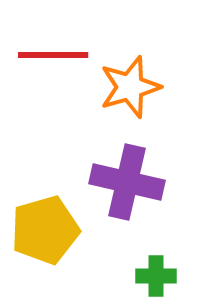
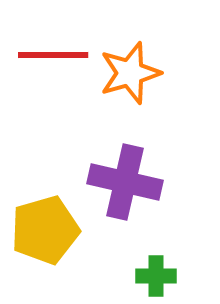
orange star: moved 14 px up
purple cross: moved 2 px left
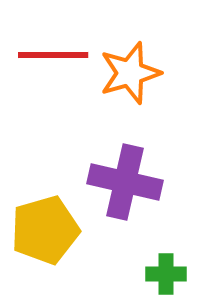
green cross: moved 10 px right, 2 px up
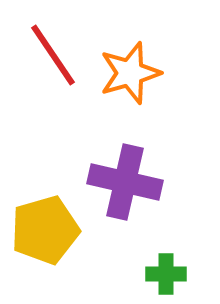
red line: rotated 56 degrees clockwise
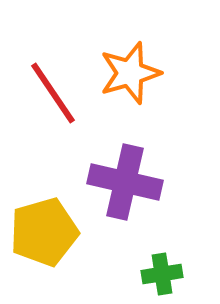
red line: moved 38 px down
yellow pentagon: moved 1 px left, 2 px down
green cross: moved 4 px left; rotated 9 degrees counterclockwise
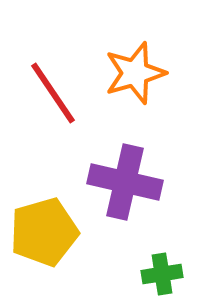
orange star: moved 5 px right
